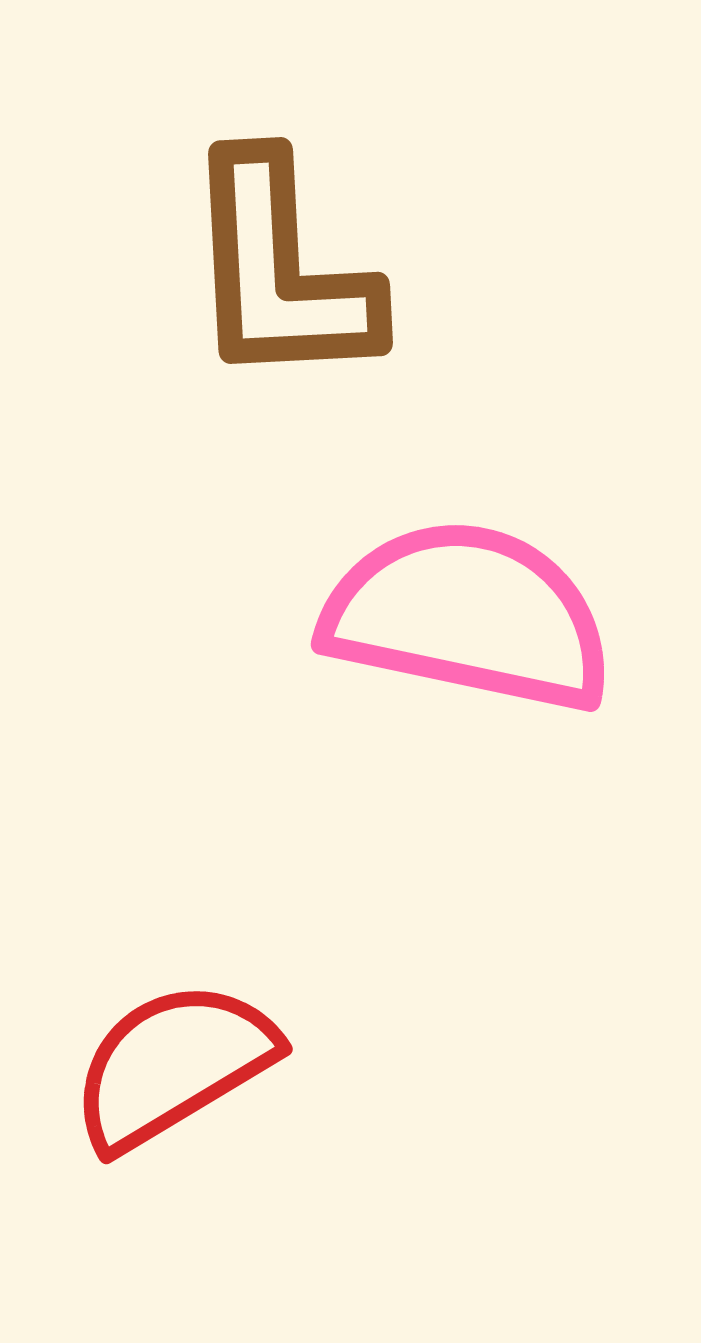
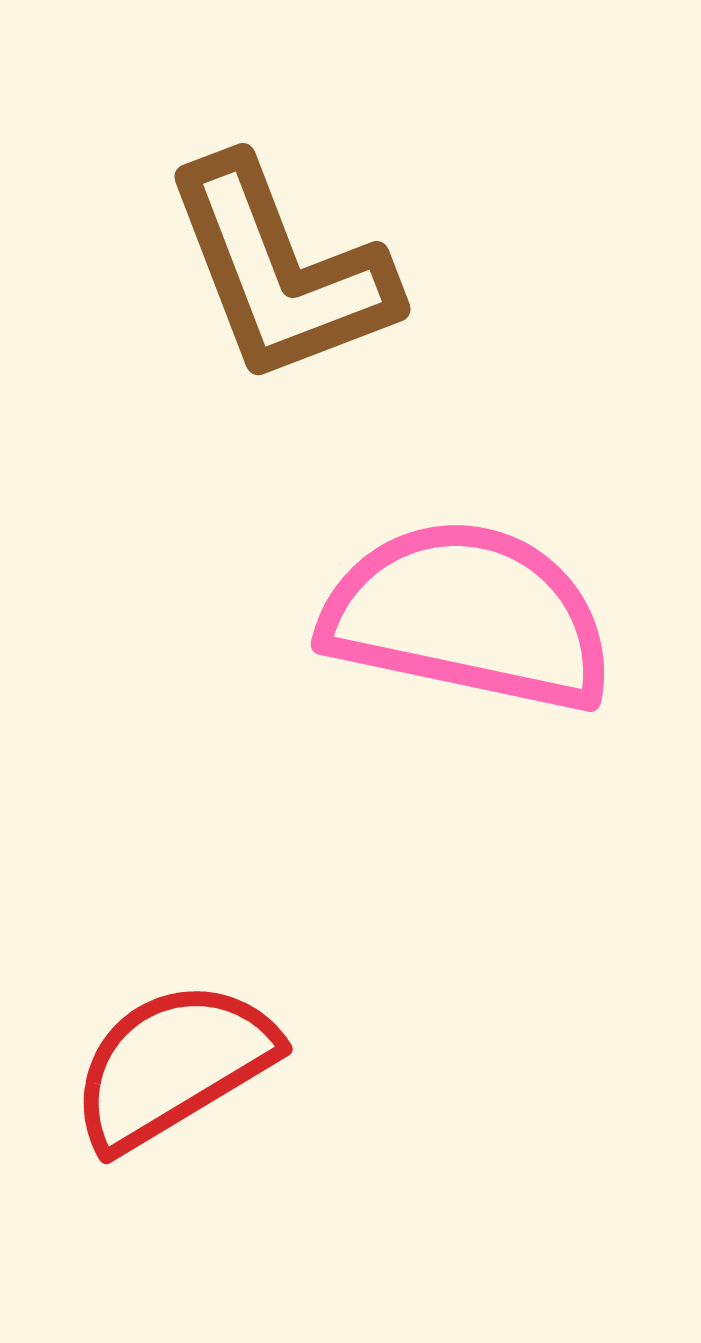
brown L-shape: rotated 18 degrees counterclockwise
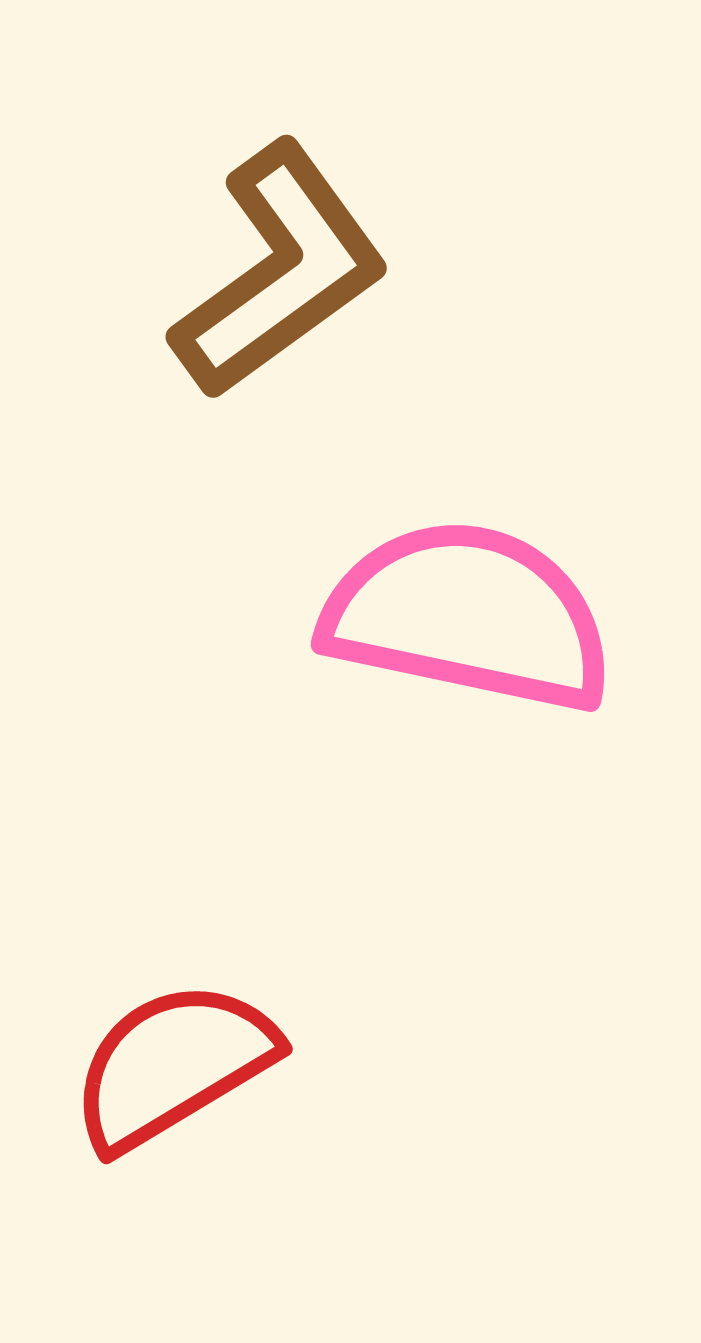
brown L-shape: rotated 105 degrees counterclockwise
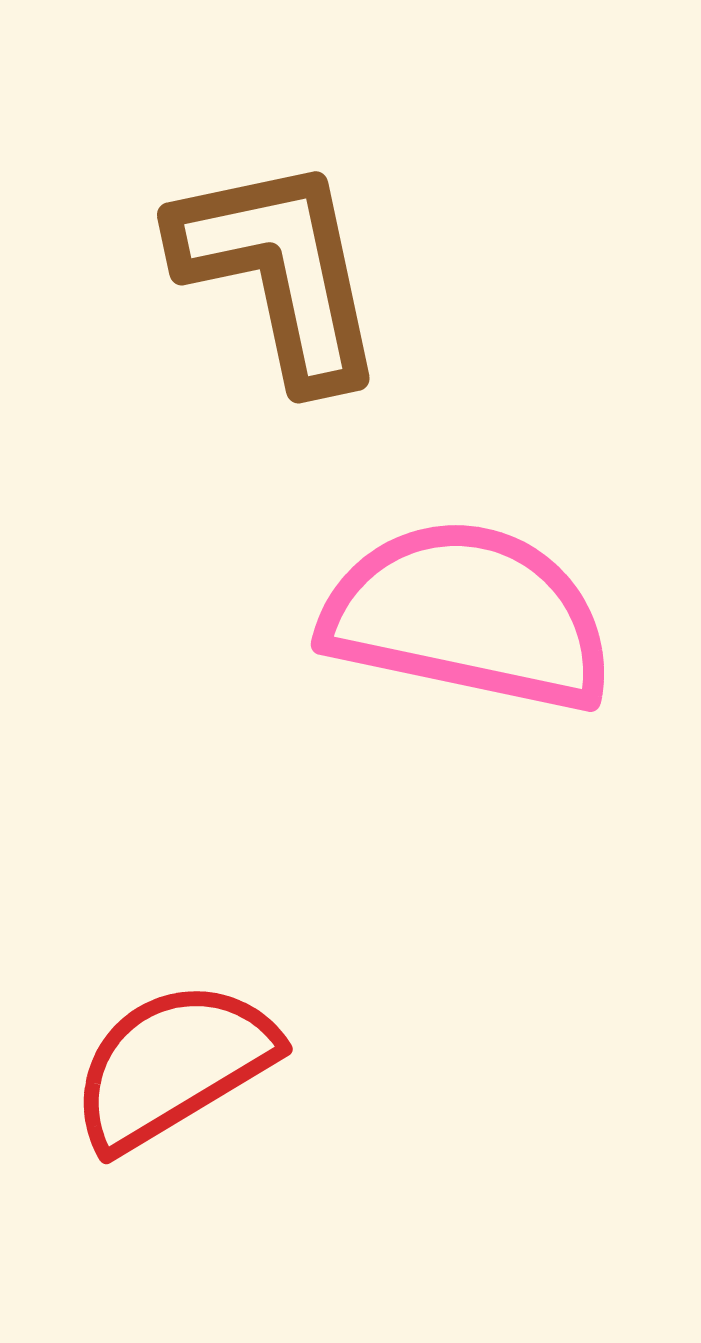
brown L-shape: rotated 66 degrees counterclockwise
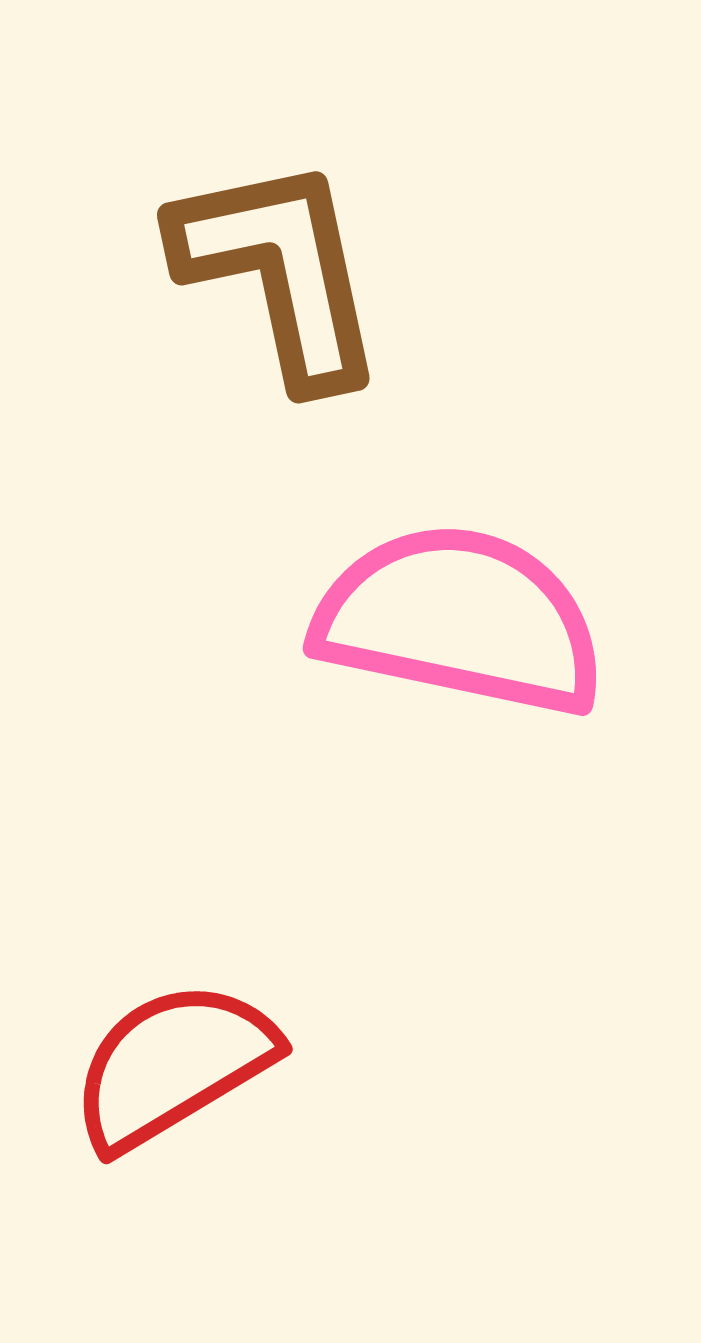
pink semicircle: moved 8 px left, 4 px down
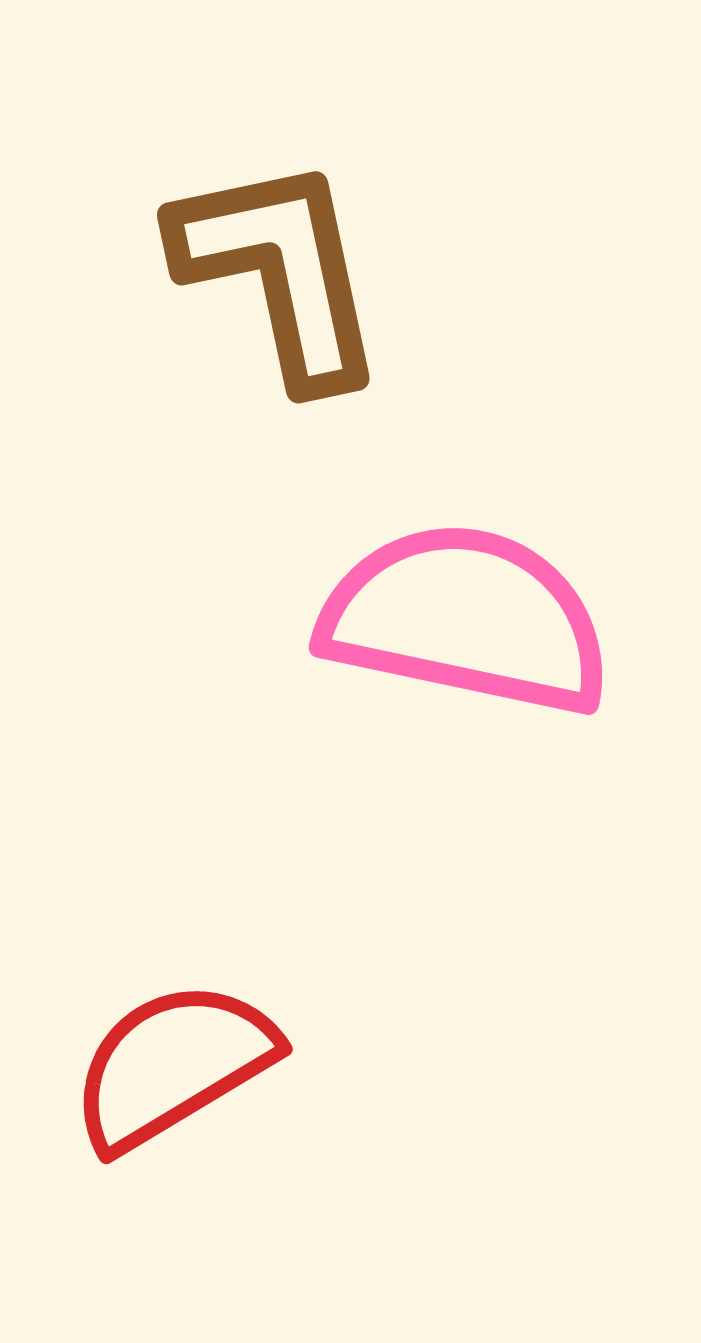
pink semicircle: moved 6 px right, 1 px up
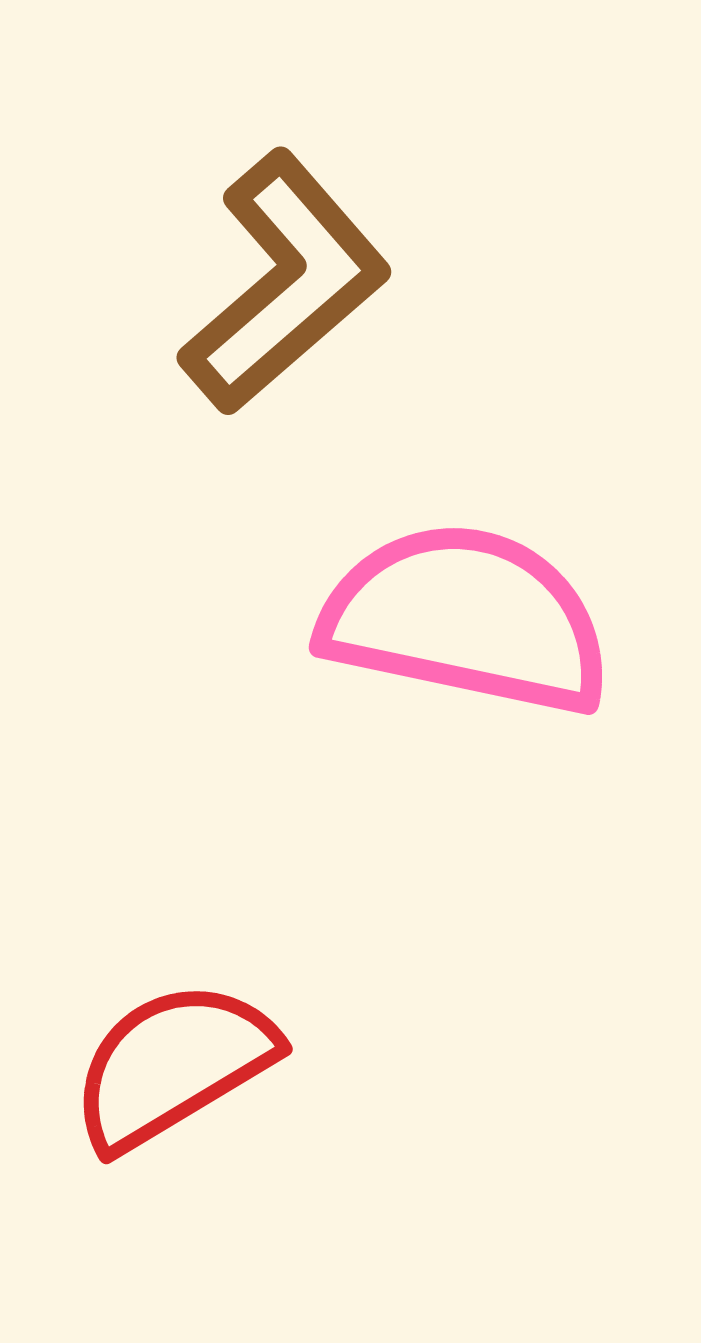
brown L-shape: moved 5 px right, 12 px down; rotated 61 degrees clockwise
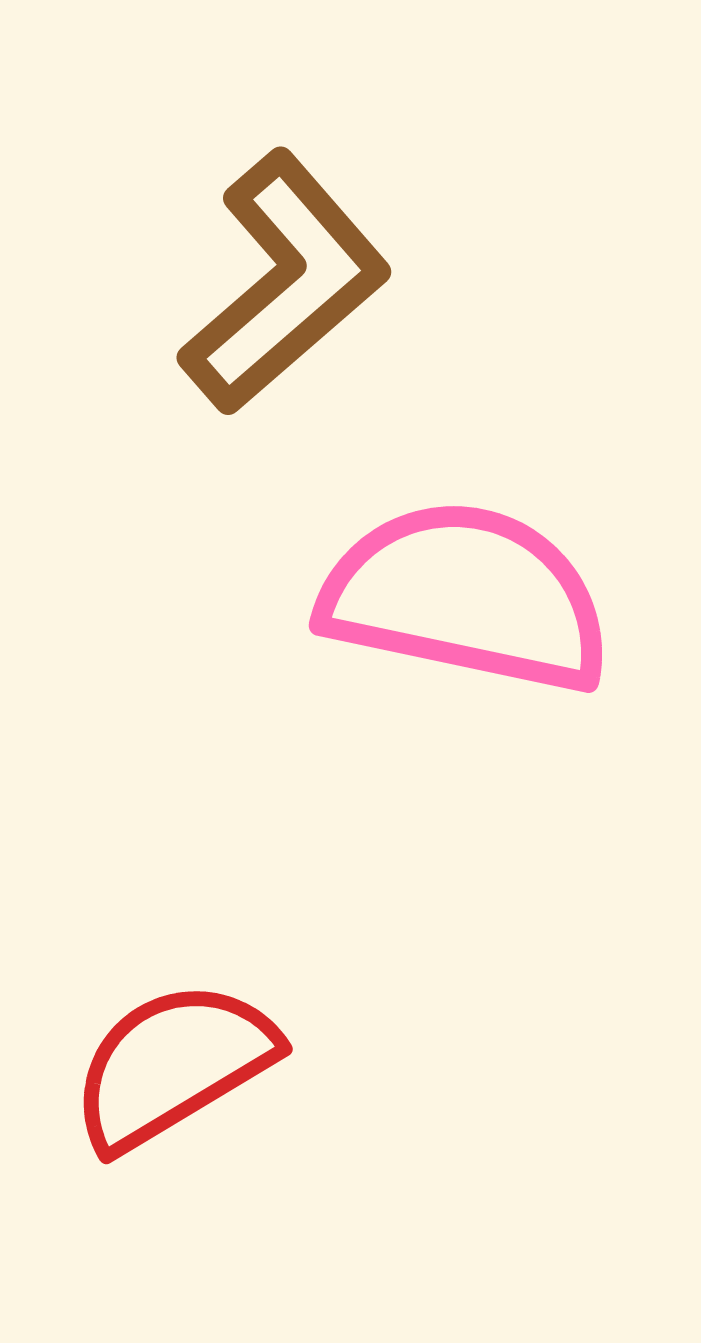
pink semicircle: moved 22 px up
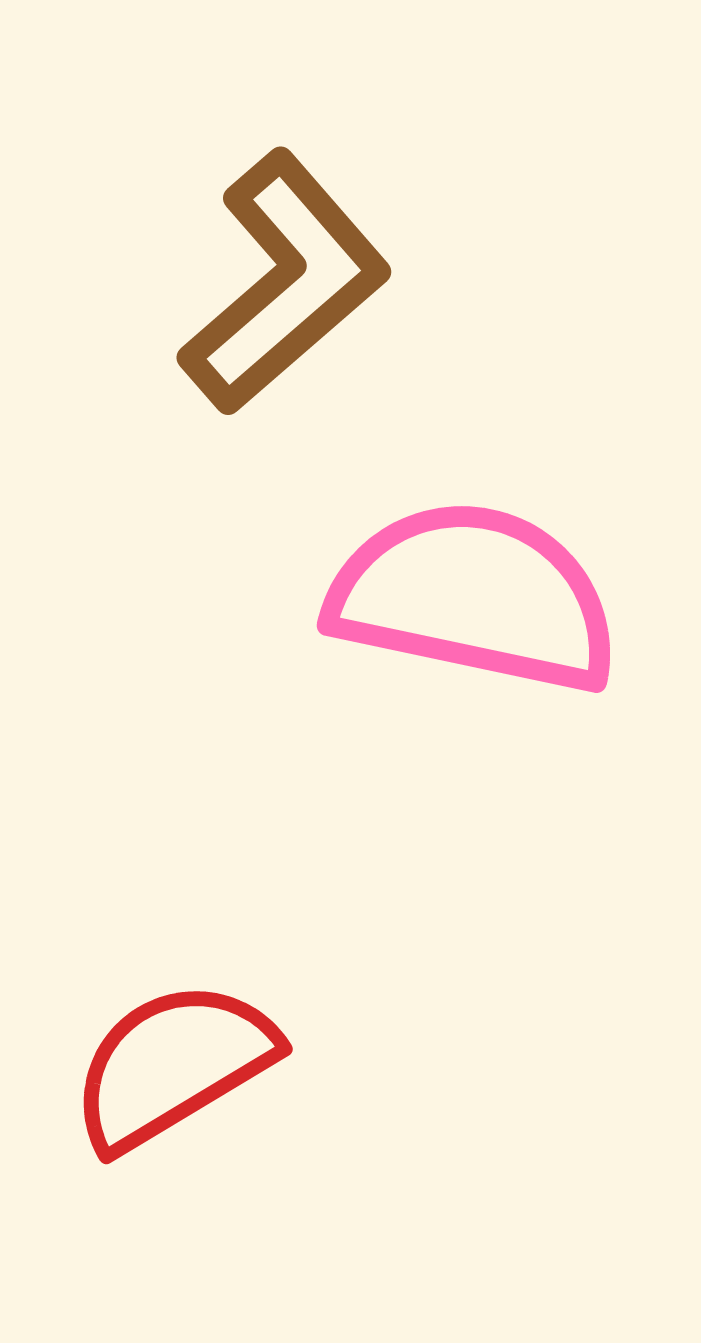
pink semicircle: moved 8 px right
